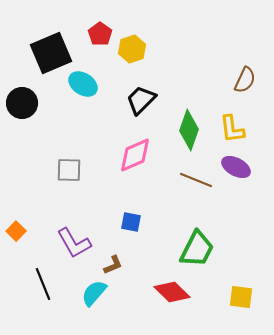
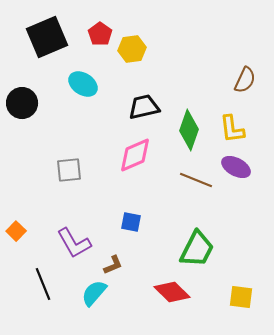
yellow hexagon: rotated 12 degrees clockwise
black square: moved 4 px left, 16 px up
black trapezoid: moved 3 px right, 7 px down; rotated 32 degrees clockwise
gray square: rotated 8 degrees counterclockwise
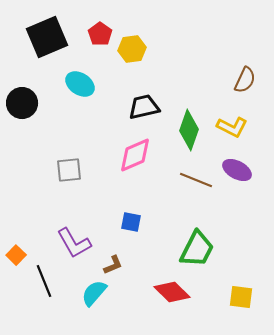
cyan ellipse: moved 3 px left
yellow L-shape: moved 2 px up; rotated 56 degrees counterclockwise
purple ellipse: moved 1 px right, 3 px down
orange square: moved 24 px down
black line: moved 1 px right, 3 px up
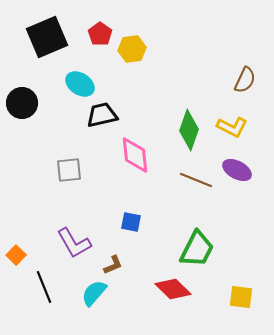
black trapezoid: moved 42 px left, 8 px down
pink diamond: rotated 72 degrees counterclockwise
black line: moved 6 px down
red diamond: moved 1 px right, 3 px up
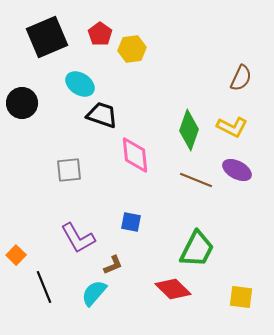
brown semicircle: moved 4 px left, 2 px up
black trapezoid: rotated 32 degrees clockwise
purple L-shape: moved 4 px right, 5 px up
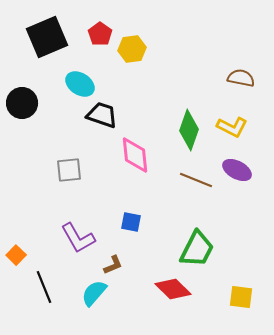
brown semicircle: rotated 104 degrees counterclockwise
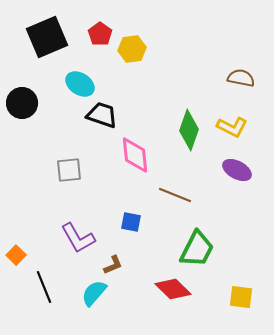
brown line: moved 21 px left, 15 px down
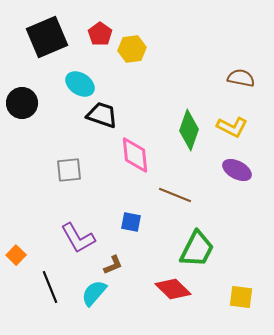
black line: moved 6 px right
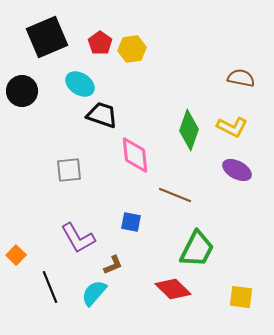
red pentagon: moved 9 px down
black circle: moved 12 px up
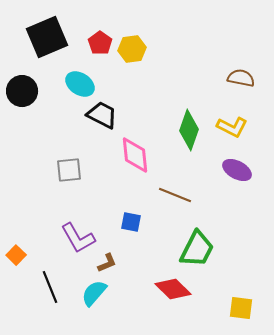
black trapezoid: rotated 8 degrees clockwise
brown L-shape: moved 6 px left, 2 px up
yellow square: moved 11 px down
